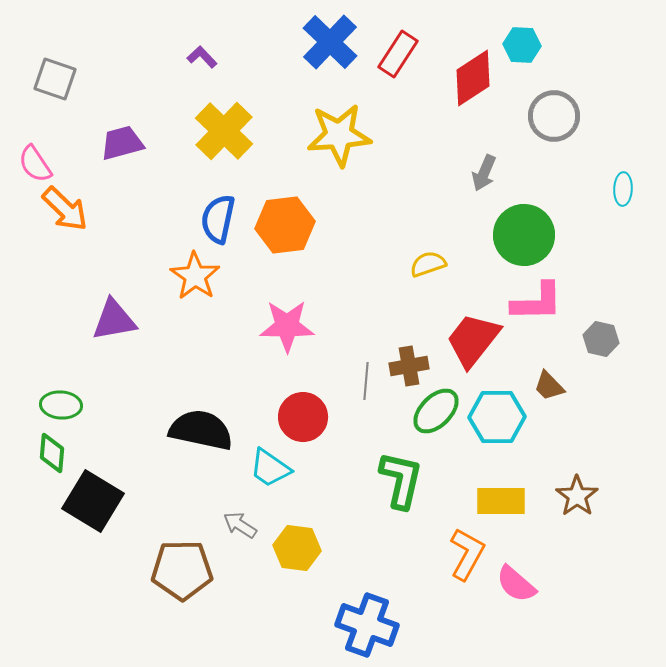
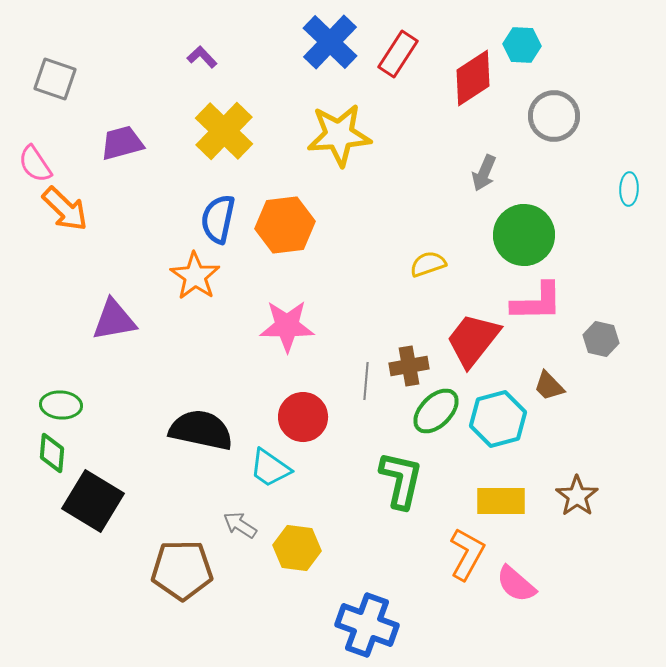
cyan ellipse at (623, 189): moved 6 px right
cyan hexagon at (497, 417): moved 1 px right, 2 px down; rotated 14 degrees counterclockwise
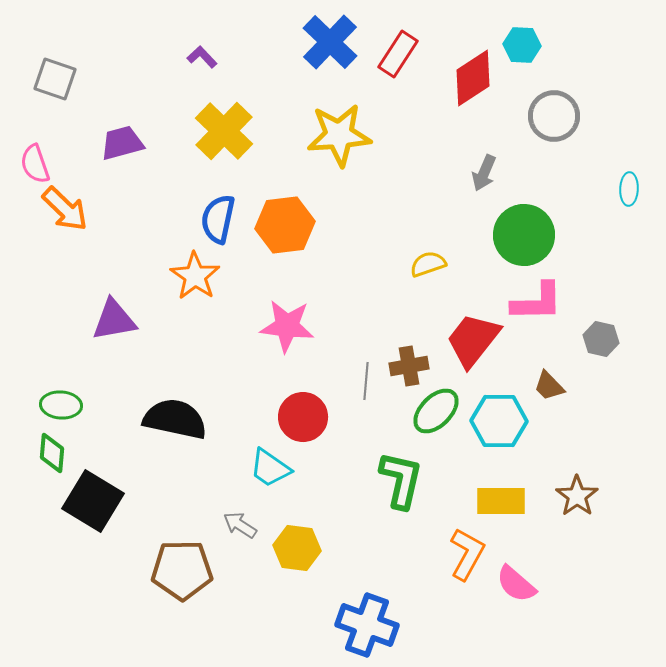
pink semicircle at (35, 164): rotated 15 degrees clockwise
pink star at (287, 326): rotated 6 degrees clockwise
cyan hexagon at (498, 419): moved 1 px right, 2 px down; rotated 16 degrees clockwise
black semicircle at (201, 430): moved 26 px left, 11 px up
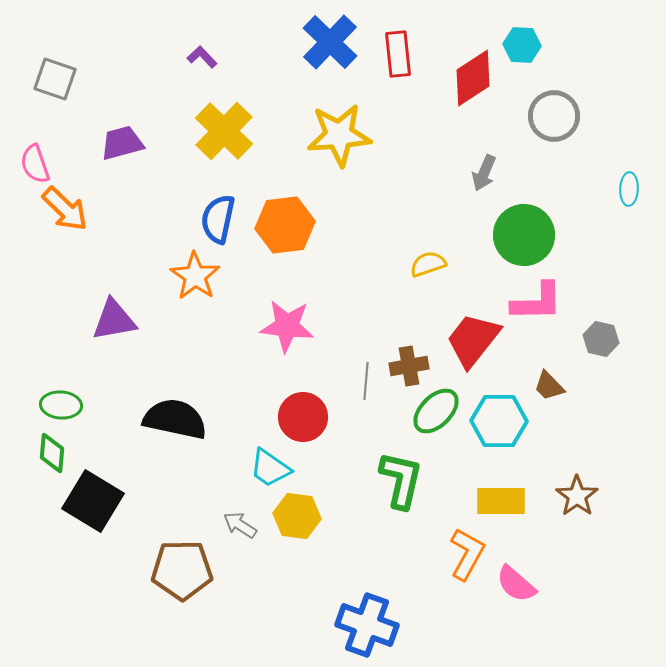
red rectangle at (398, 54): rotated 39 degrees counterclockwise
yellow hexagon at (297, 548): moved 32 px up
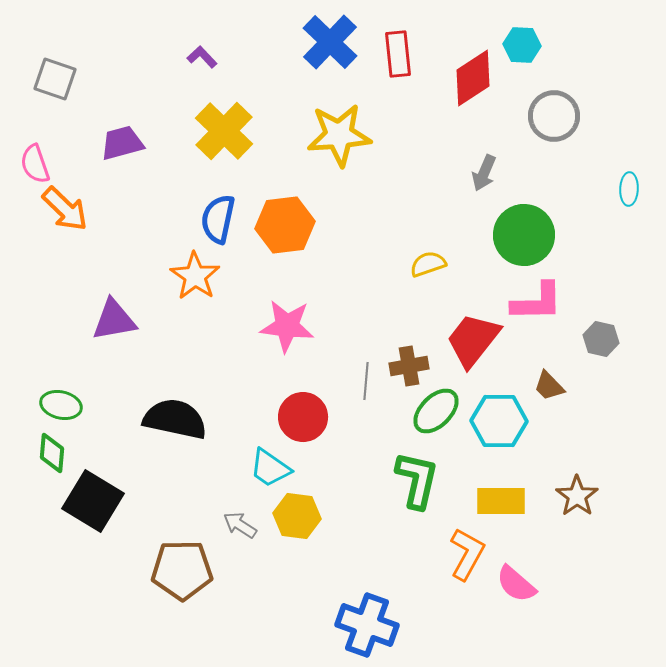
green ellipse at (61, 405): rotated 9 degrees clockwise
green L-shape at (401, 480): moved 16 px right
